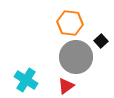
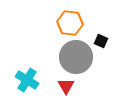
black square: rotated 24 degrees counterclockwise
cyan cross: moved 1 px right
red triangle: rotated 24 degrees counterclockwise
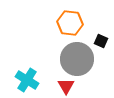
gray circle: moved 1 px right, 2 px down
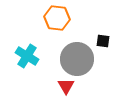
orange hexagon: moved 13 px left, 5 px up
black square: moved 2 px right; rotated 16 degrees counterclockwise
cyan cross: moved 24 px up
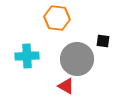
cyan cross: rotated 35 degrees counterclockwise
red triangle: rotated 30 degrees counterclockwise
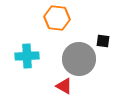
gray circle: moved 2 px right
red triangle: moved 2 px left
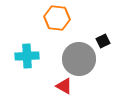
black square: rotated 32 degrees counterclockwise
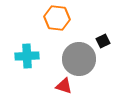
red triangle: rotated 12 degrees counterclockwise
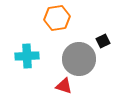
orange hexagon: rotated 15 degrees counterclockwise
